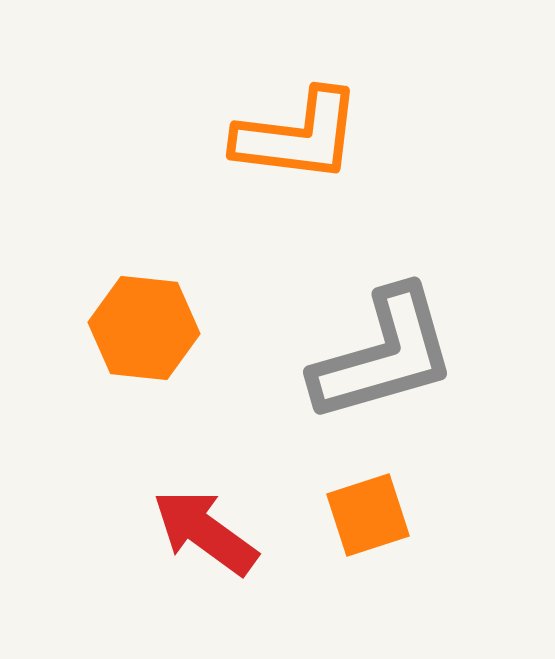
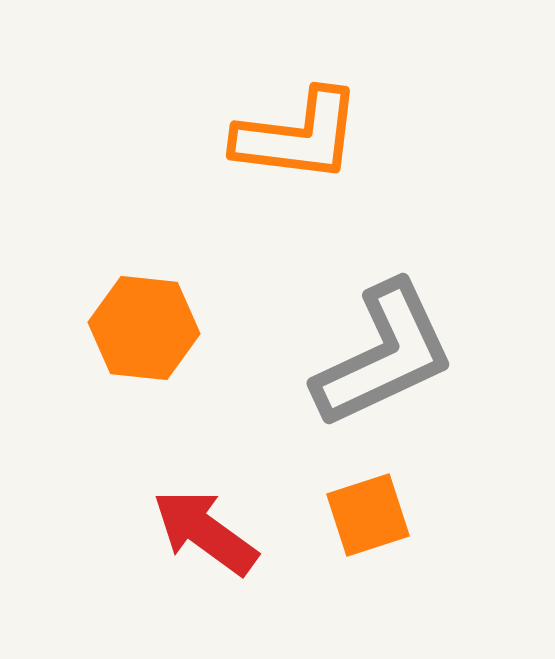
gray L-shape: rotated 9 degrees counterclockwise
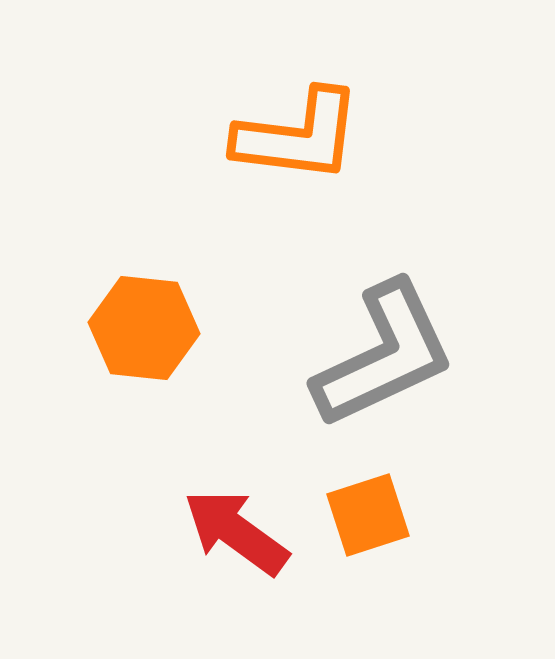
red arrow: moved 31 px right
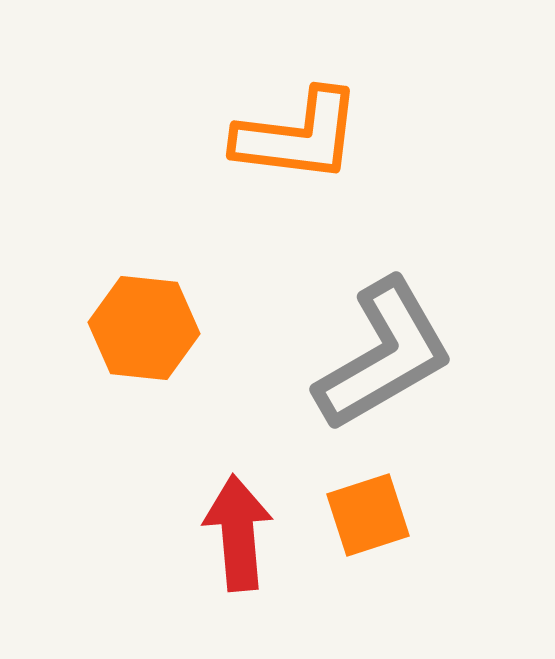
gray L-shape: rotated 5 degrees counterclockwise
red arrow: moved 2 px right, 1 px down; rotated 49 degrees clockwise
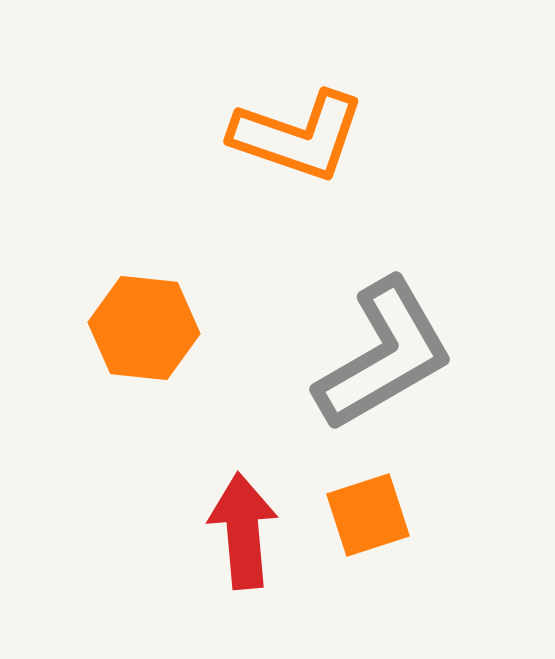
orange L-shape: rotated 12 degrees clockwise
red arrow: moved 5 px right, 2 px up
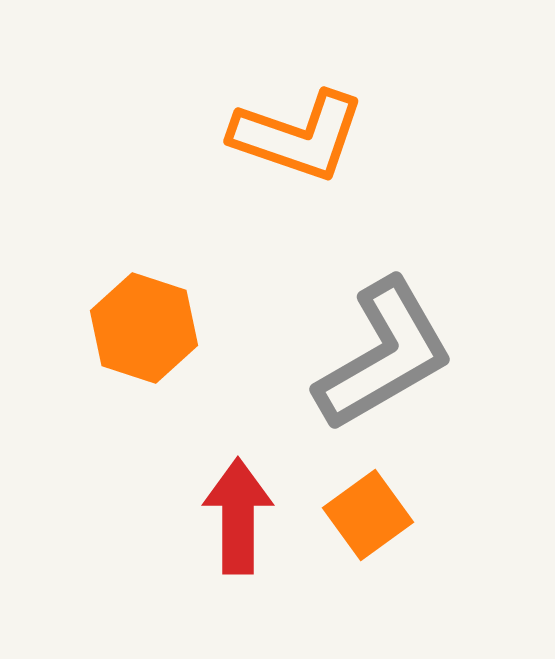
orange hexagon: rotated 12 degrees clockwise
orange square: rotated 18 degrees counterclockwise
red arrow: moved 5 px left, 15 px up; rotated 5 degrees clockwise
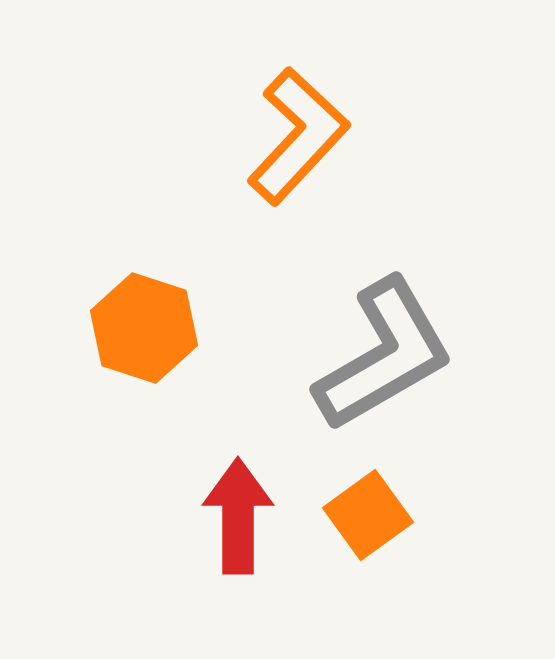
orange L-shape: rotated 66 degrees counterclockwise
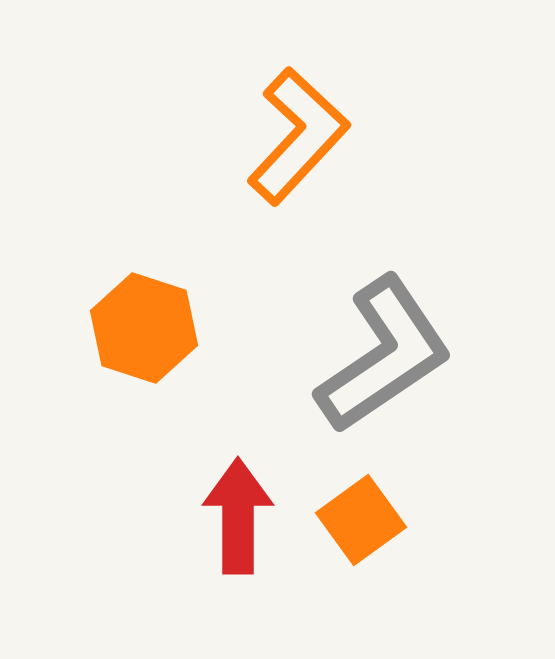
gray L-shape: rotated 4 degrees counterclockwise
orange square: moved 7 px left, 5 px down
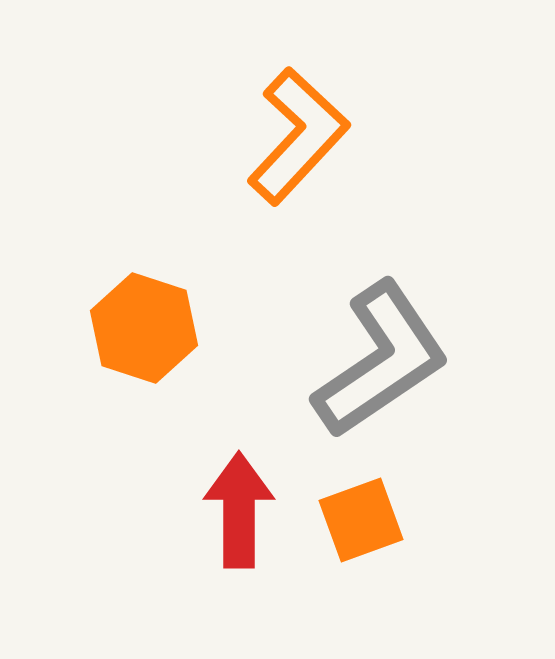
gray L-shape: moved 3 px left, 5 px down
red arrow: moved 1 px right, 6 px up
orange square: rotated 16 degrees clockwise
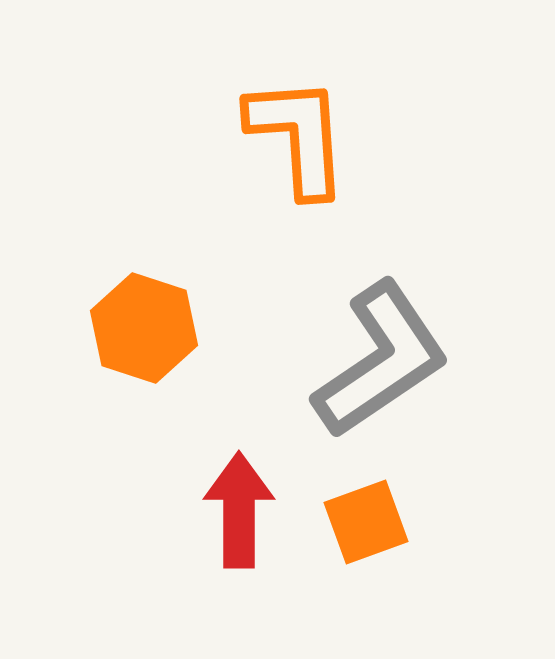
orange L-shape: rotated 47 degrees counterclockwise
orange square: moved 5 px right, 2 px down
